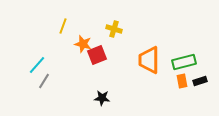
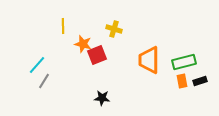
yellow line: rotated 21 degrees counterclockwise
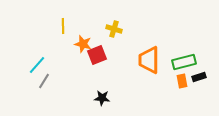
black rectangle: moved 1 px left, 4 px up
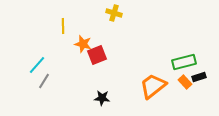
yellow cross: moved 16 px up
orange trapezoid: moved 4 px right, 26 px down; rotated 52 degrees clockwise
orange rectangle: moved 3 px right, 1 px down; rotated 32 degrees counterclockwise
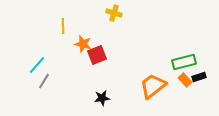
orange rectangle: moved 2 px up
black star: rotated 14 degrees counterclockwise
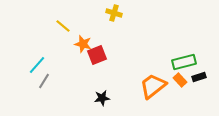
yellow line: rotated 49 degrees counterclockwise
orange rectangle: moved 5 px left
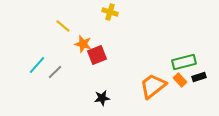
yellow cross: moved 4 px left, 1 px up
gray line: moved 11 px right, 9 px up; rotated 14 degrees clockwise
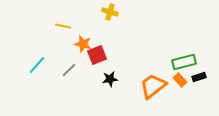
yellow line: rotated 28 degrees counterclockwise
gray line: moved 14 px right, 2 px up
black star: moved 8 px right, 19 px up
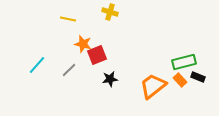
yellow line: moved 5 px right, 7 px up
black rectangle: moved 1 px left; rotated 40 degrees clockwise
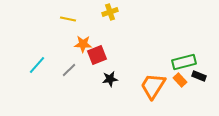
yellow cross: rotated 35 degrees counterclockwise
orange star: rotated 12 degrees counterclockwise
black rectangle: moved 1 px right, 1 px up
orange trapezoid: rotated 20 degrees counterclockwise
